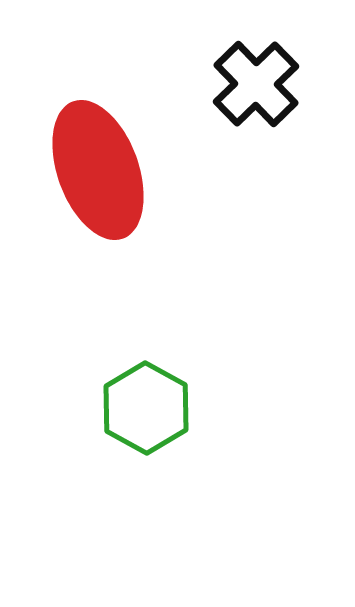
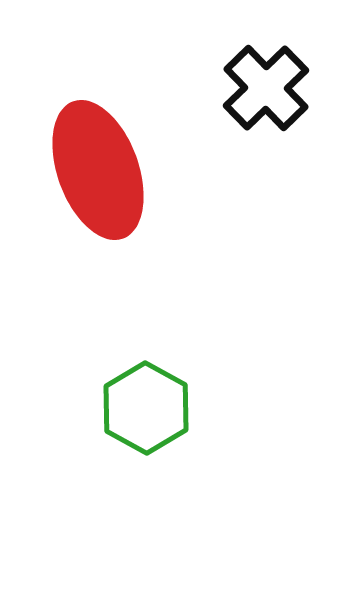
black cross: moved 10 px right, 4 px down
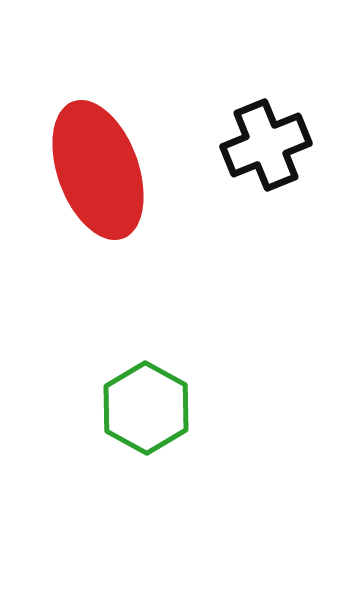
black cross: moved 57 px down; rotated 22 degrees clockwise
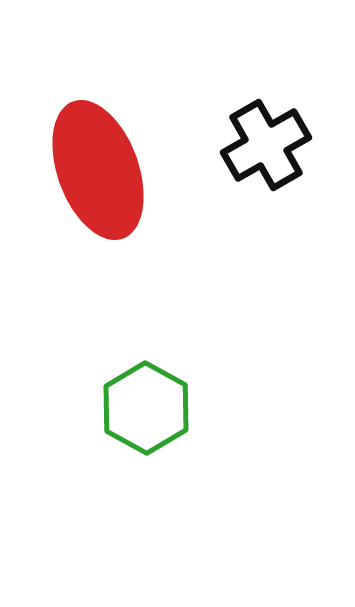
black cross: rotated 8 degrees counterclockwise
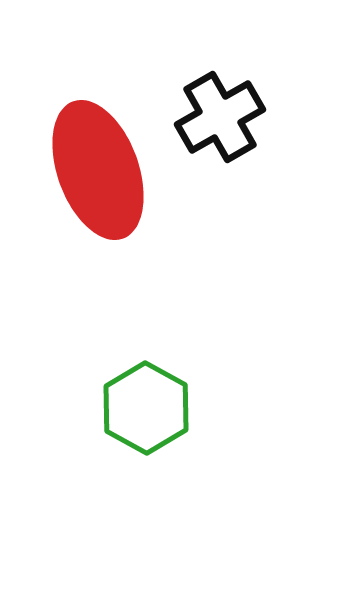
black cross: moved 46 px left, 28 px up
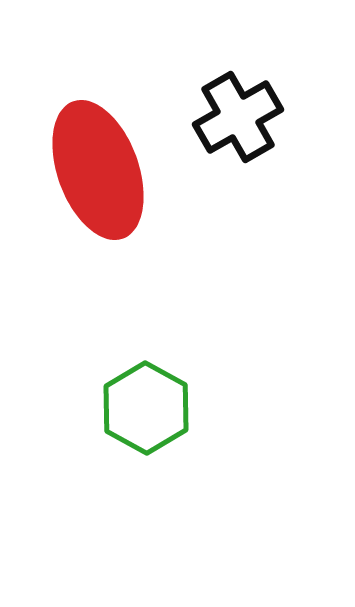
black cross: moved 18 px right
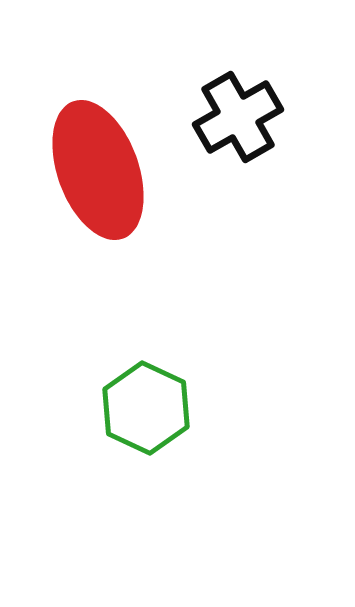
green hexagon: rotated 4 degrees counterclockwise
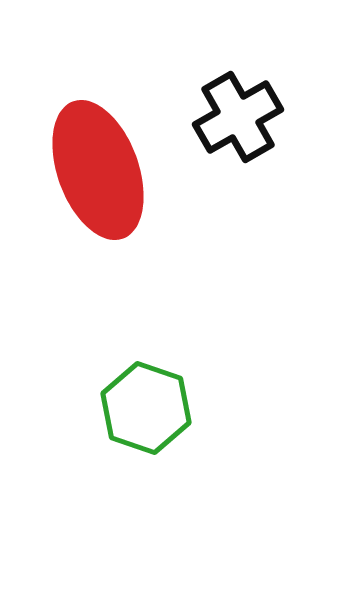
green hexagon: rotated 6 degrees counterclockwise
